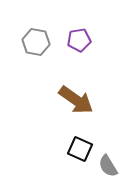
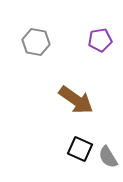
purple pentagon: moved 21 px right
gray semicircle: moved 9 px up
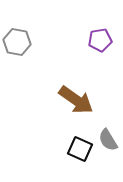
gray hexagon: moved 19 px left
gray semicircle: moved 17 px up
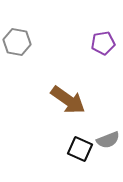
purple pentagon: moved 3 px right, 3 px down
brown arrow: moved 8 px left
gray semicircle: rotated 80 degrees counterclockwise
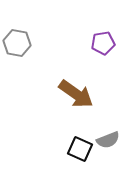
gray hexagon: moved 1 px down
brown arrow: moved 8 px right, 6 px up
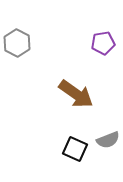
gray hexagon: rotated 16 degrees clockwise
black square: moved 5 px left
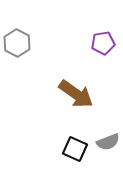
gray semicircle: moved 2 px down
